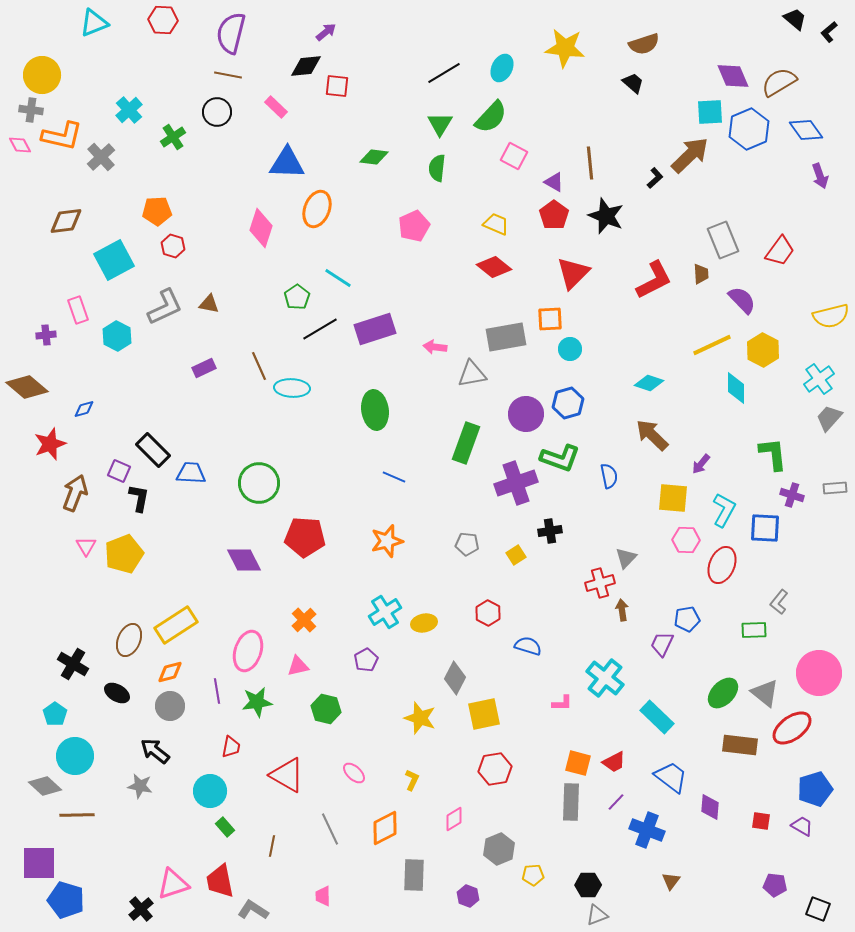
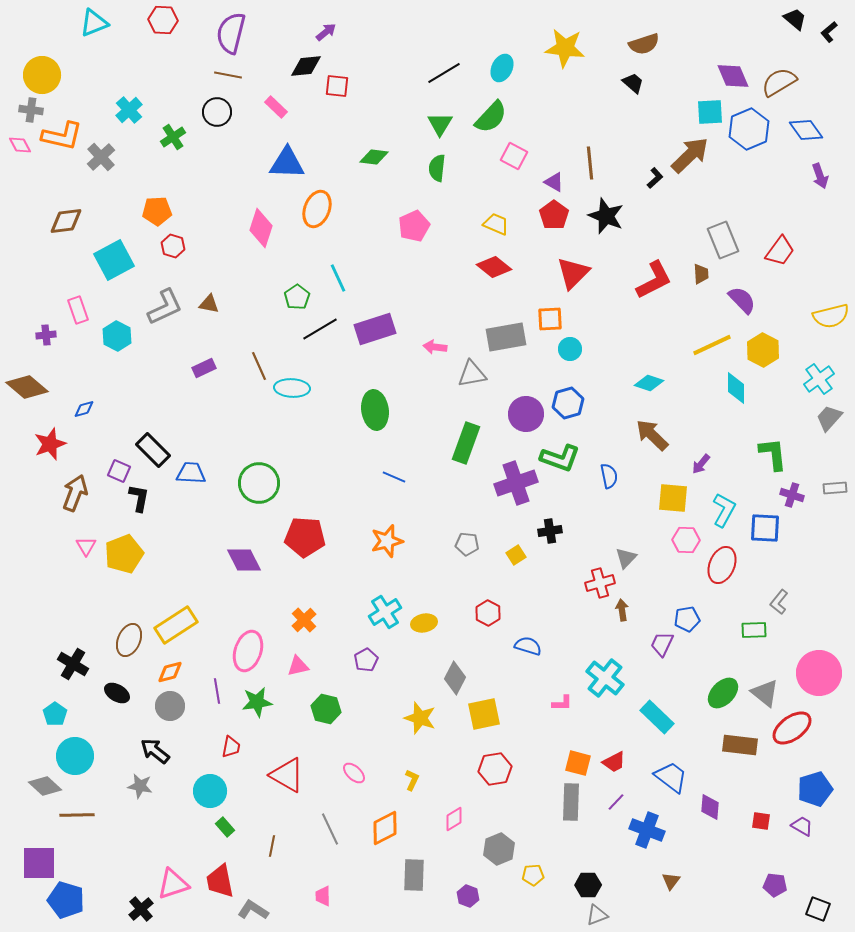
cyan line at (338, 278): rotated 32 degrees clockwise
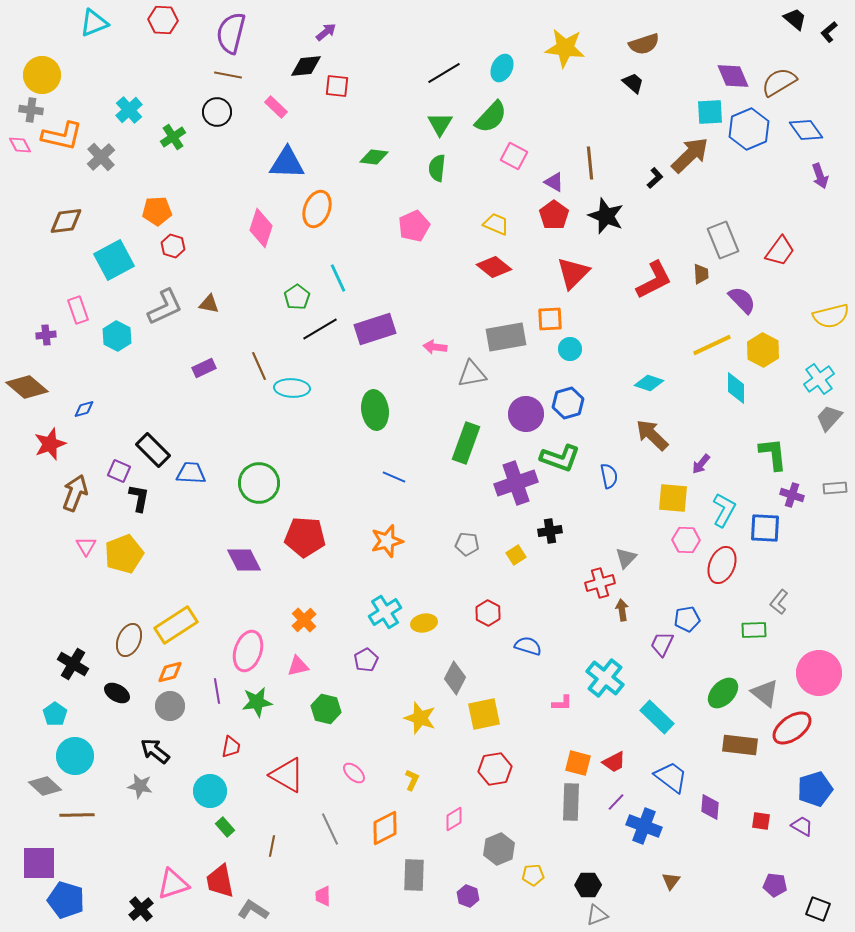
blue cross at (647, 830): moved 3 px left, 4 px up
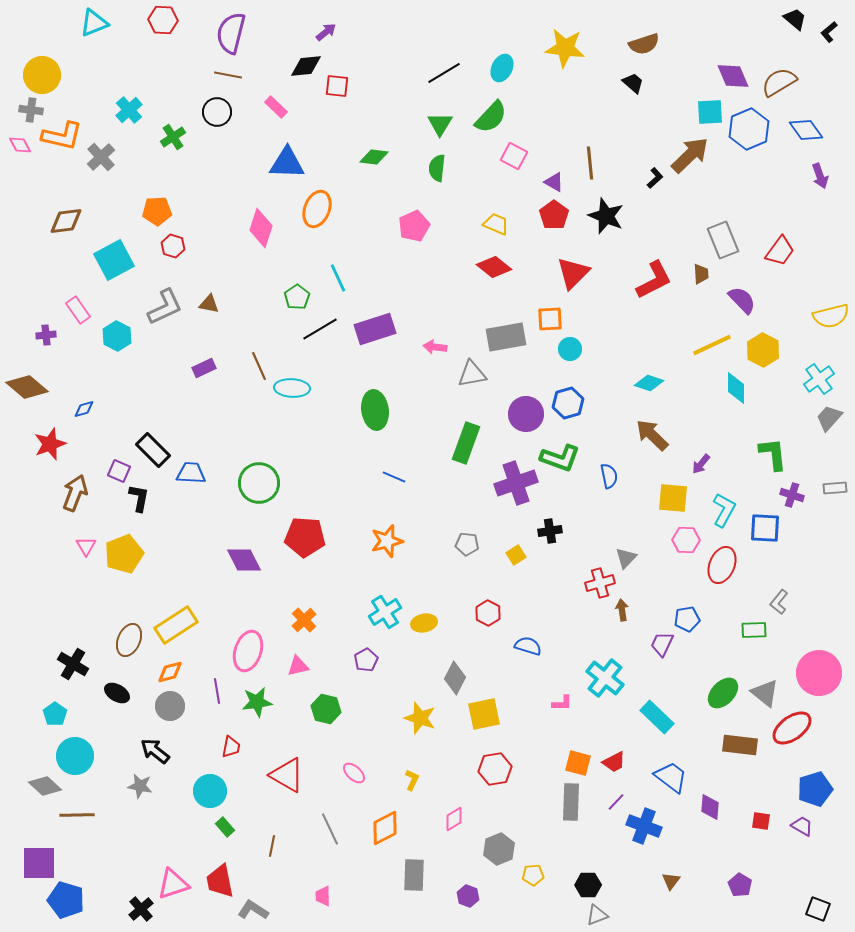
pink rectangle at (78, 310): rotated 16 degrees counterclockwise
purple pentagon at (775, 885): moved 35 px left; rotated 25 degrees clockwise
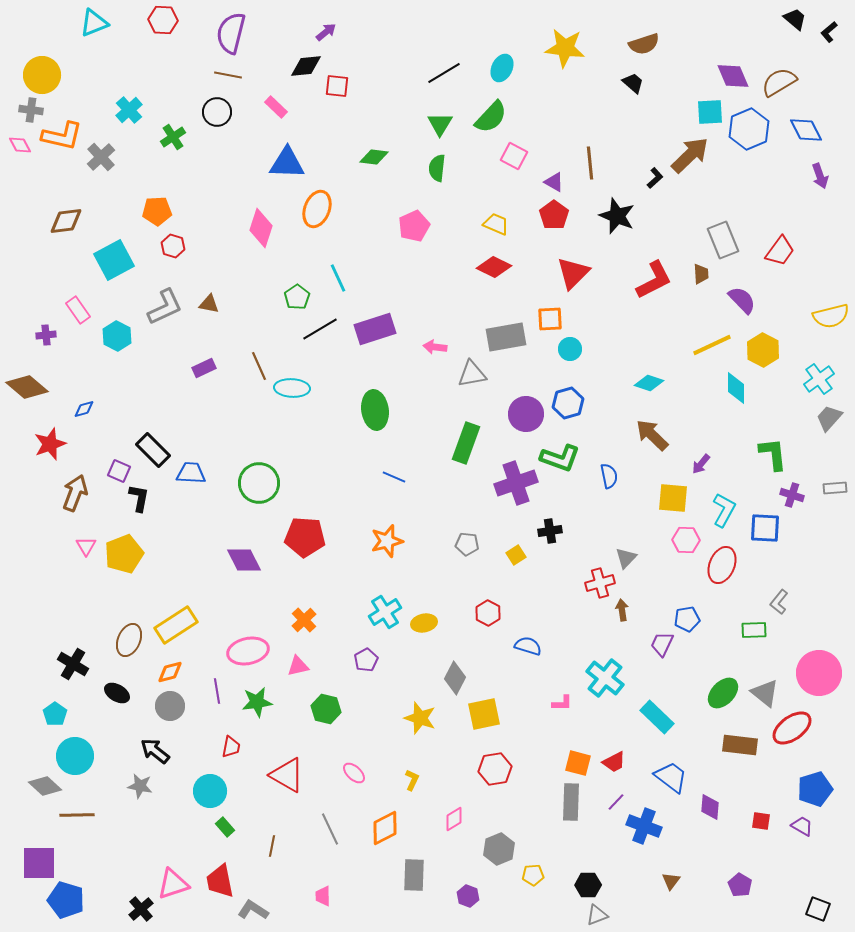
blue diamond at (806, 130): rotated 8 degrees clockwise
black star at (606, 216): moved 11 px right
red diamond at (494, 267): rotated 12 degrees counterclockwise
pink ellipse at (248, 651): rotated 60 degrees clockwise
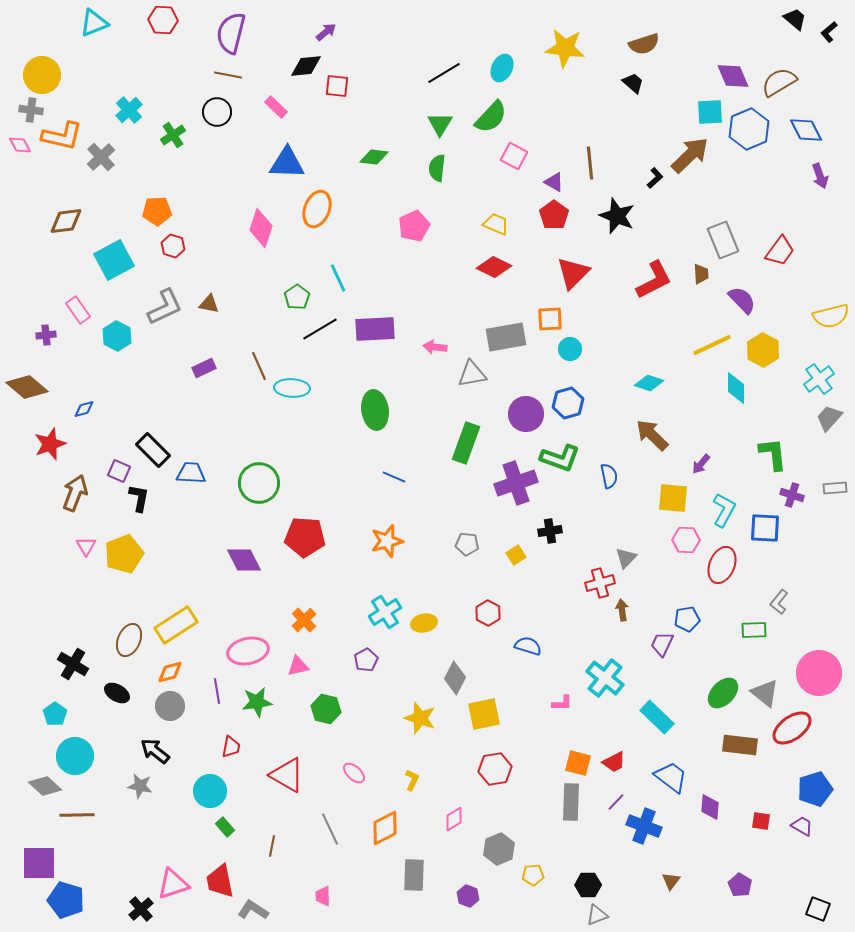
green cross at (173, 137): moved 2 px up
purple rectangle at (375, 329): rotated 15 degrees clockwise
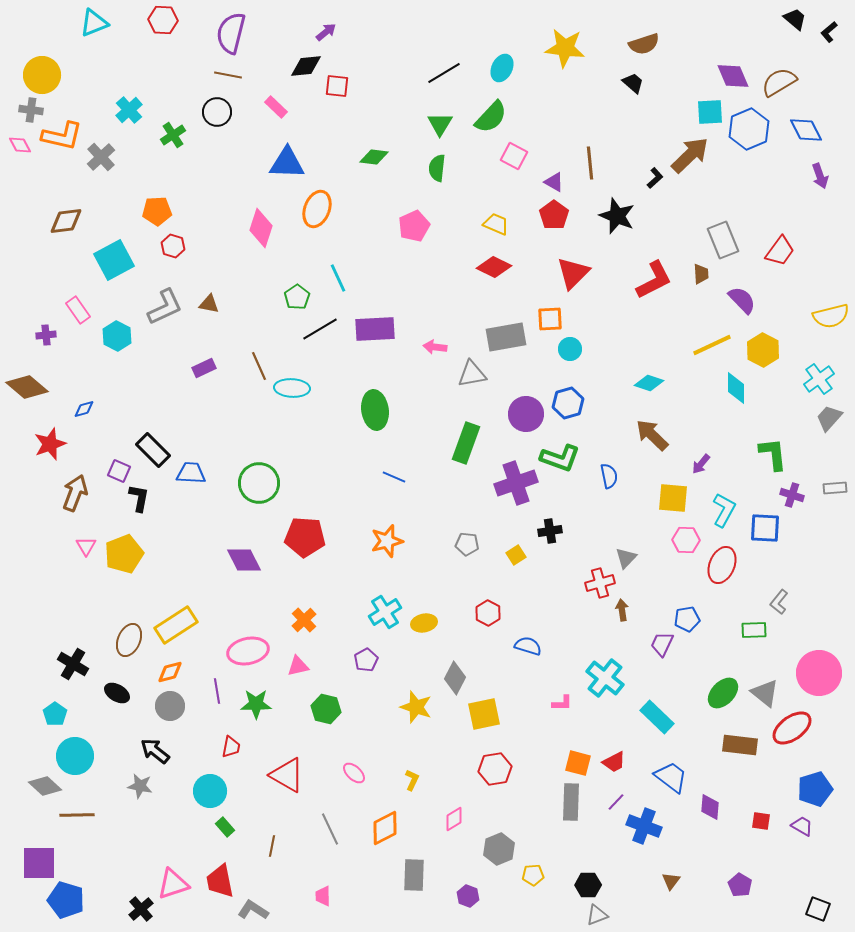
green star at (257, 702): moved 1 px left, 2 px down; rotated 8 degrees clockwise
yellow star at (420, 718): moved 4 px left, 11 px up
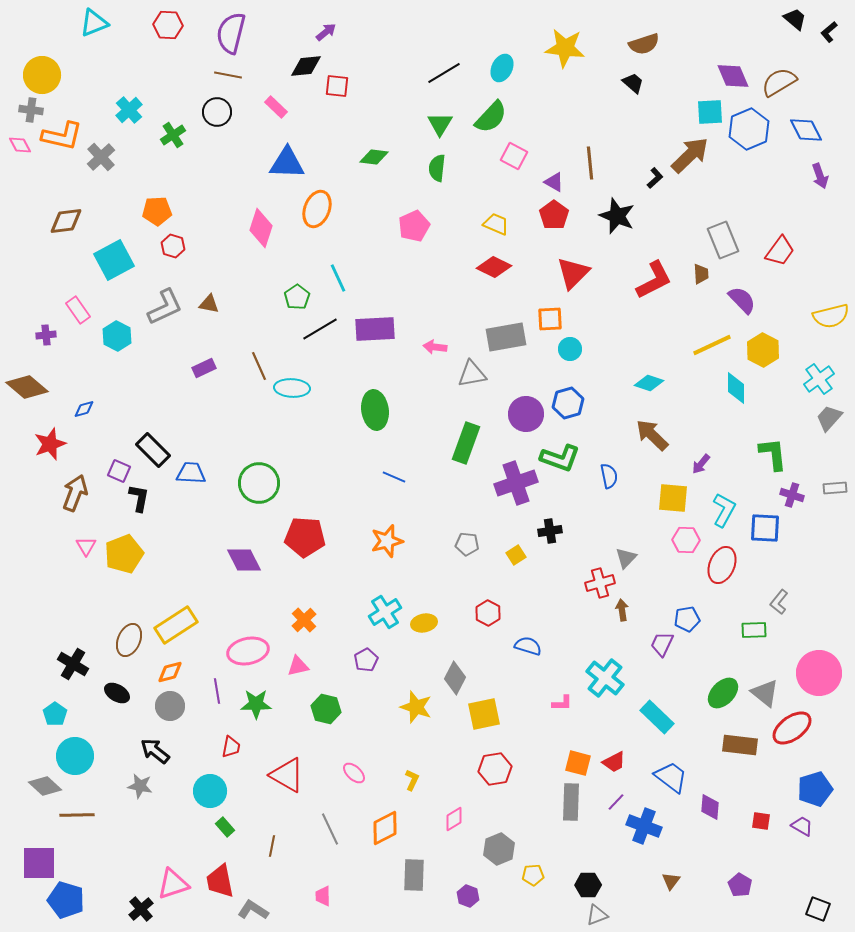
red hexagon at (163, 20): moved 5 px right, 5 px down
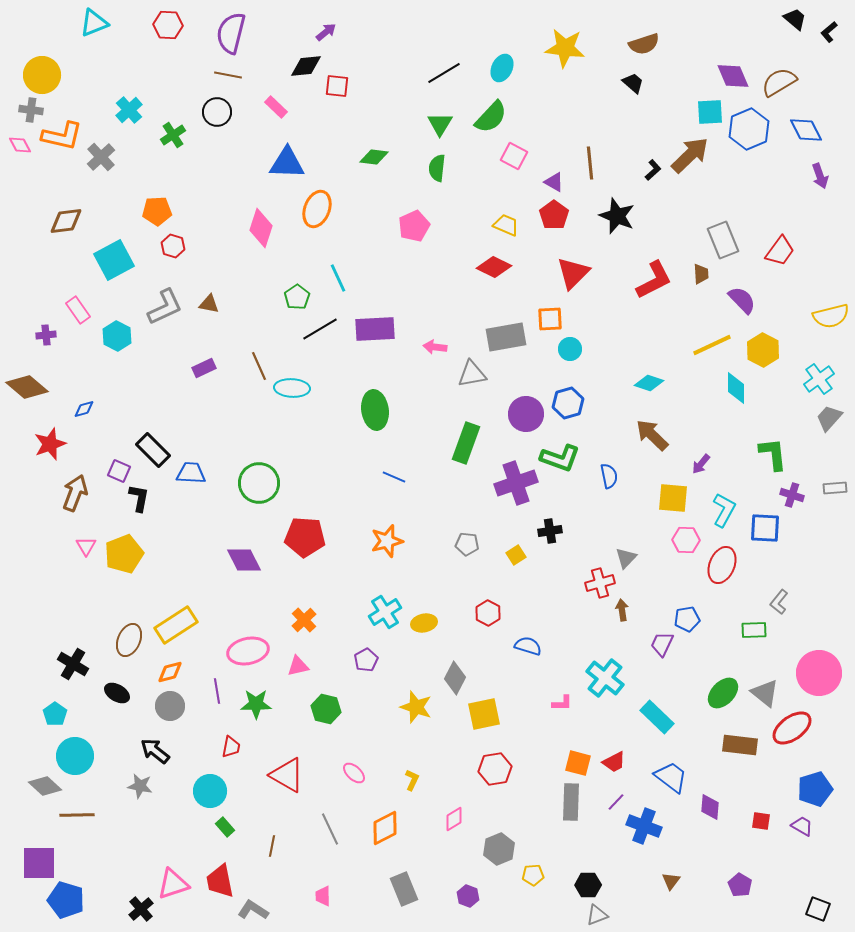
black L-shape at (655, 178): moved 2 px left, 8 px up
yellow trapezoid at (496, 224): moved 10 px right, 1 px down
gray rectangle at (414, 875): moved 10 px left, 14 px down; rotated 24 degrees counterclockwise
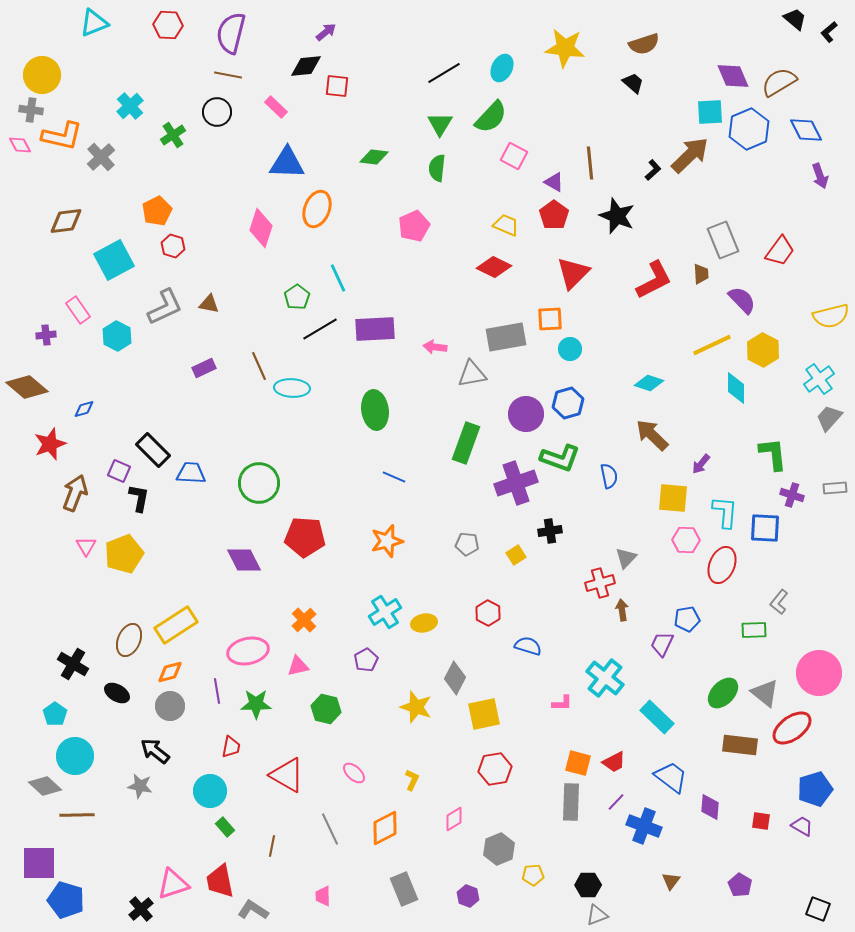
cyan cross at (129, 110): moved 1 px right, 4 px up
orange pentagon at (157, 211): rotated 24 degrees counterclockwise
cyan L-shape at (724, 510): moved 1 px right, 2 px down; rotated 24 degrees counterclockwise
